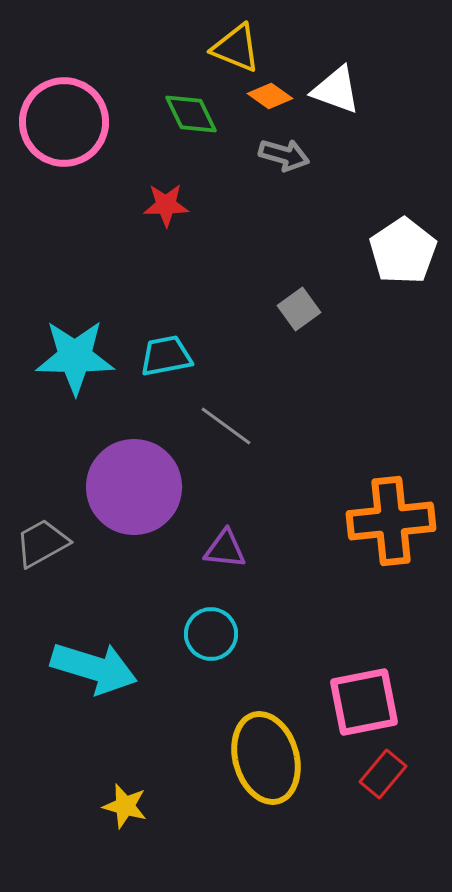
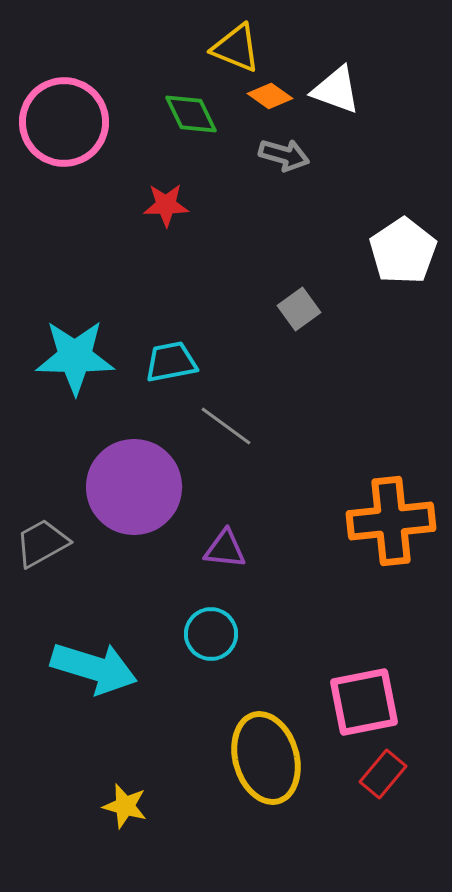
cyan trapezoid: moved 5 px right, 6 px down
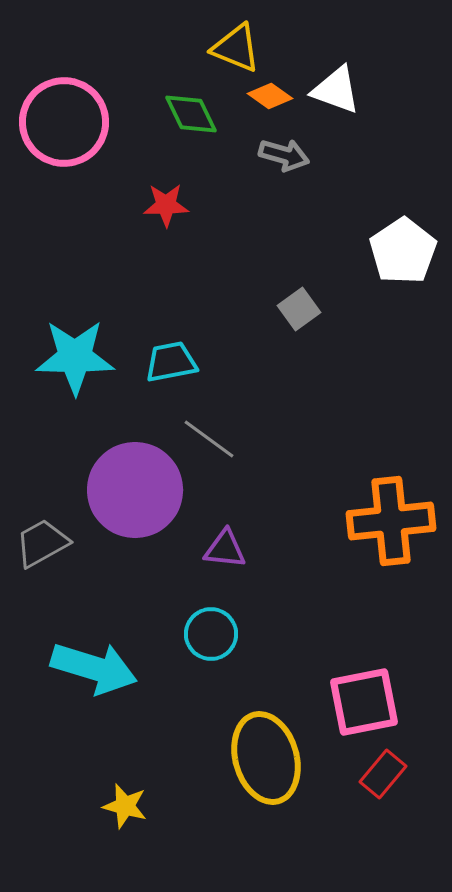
gray line: moved 17 px left, 13 px down
purple circle: moved 1 px right, 3 px down
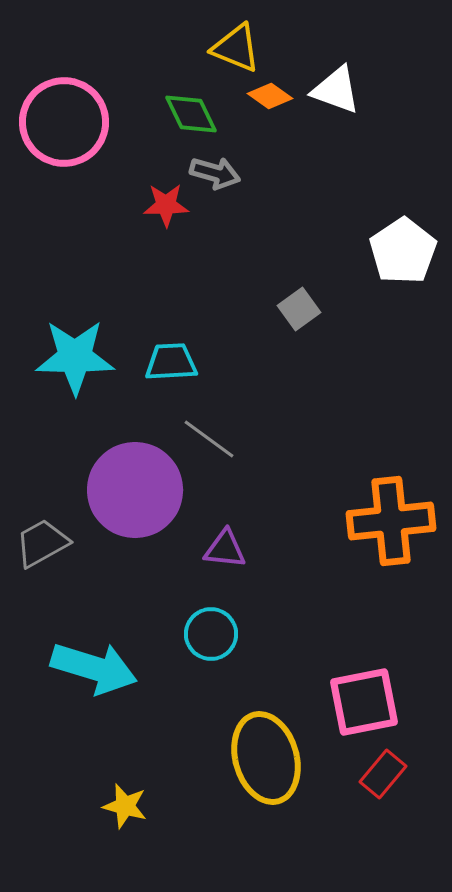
gray arrow: moved 69 px left, 18 px down
cyan trapezoid: rotated 8 degrees clockwise
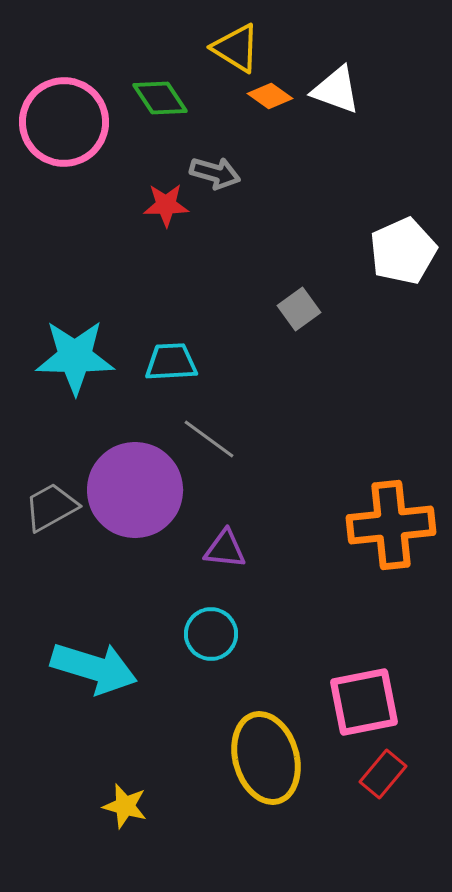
yellow triangle: rotated 10 degrees clockwise
green diamond: moved 31 px left, 16 px up; rotated 8 degrees counterclockwise
white pentagon: rotated 10 degrees clockwise
orange cross: moved 4 px down
gray trapezoid: moved 9 px right, 36 px up
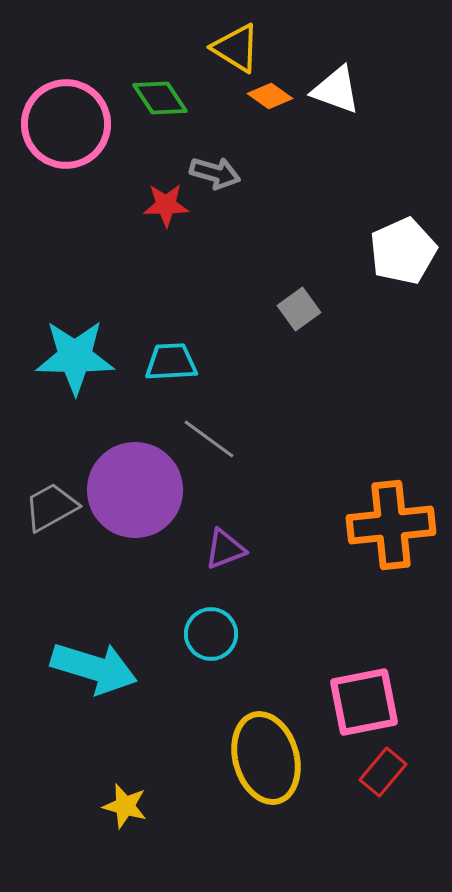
pink circle: moved 2 px right, 2 px down
purple triangle: rotated 27 degrees counterclockwise
red rectangle: moved 2 px up
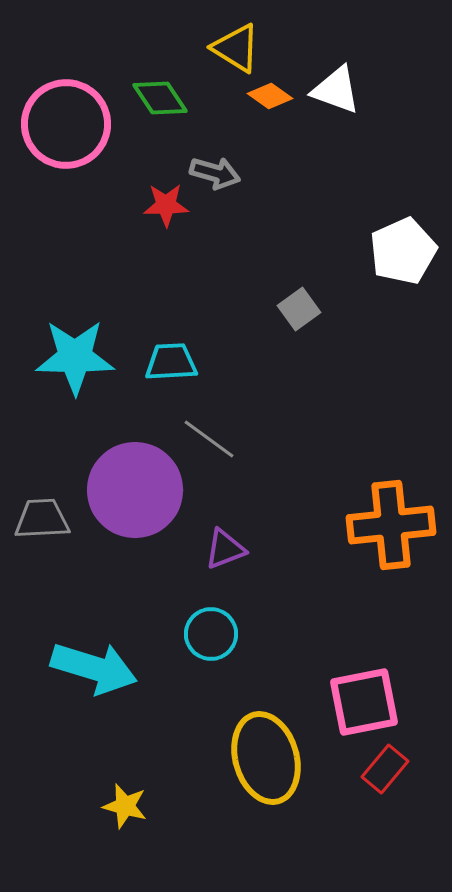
gray trapezoid: moved 9 px left, 12 px down; rotated 26 degrees clockwise
red rectangle: moved 2 px right, 3 px up
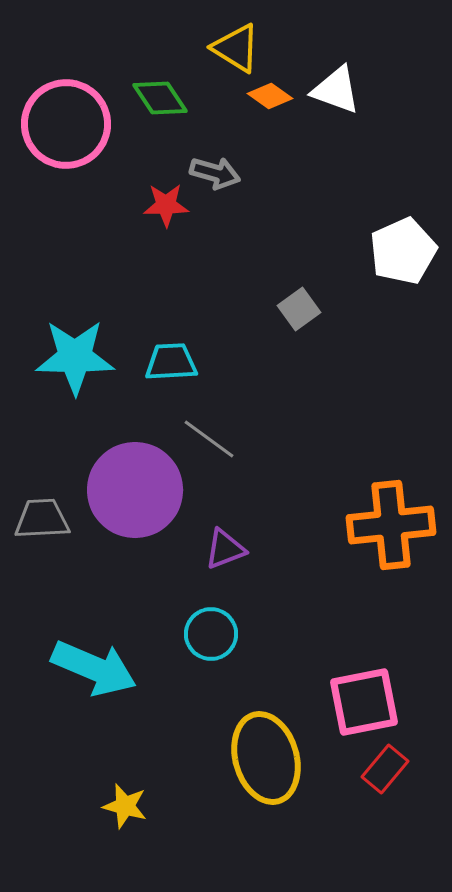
cyan arrow: rotated 6 degrees clockwise
